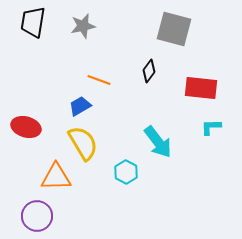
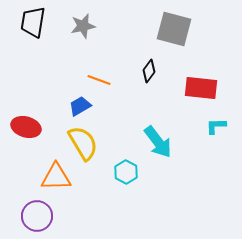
cyan L-shape: moved 5 px right, 1 px up
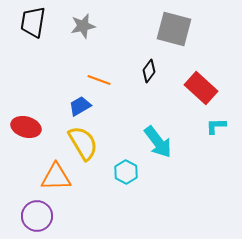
red rectangle: rotated 36 degrees clockwise
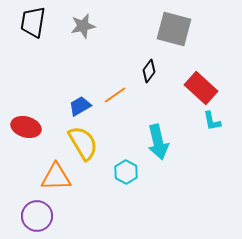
orange line: moved 16 px right, 15 px down; rotated 55 degrees counterclockwise
cyan L-shape: moved 4 px left, 5 px up; rotated 100 degrees counterclockwise
cyan arrow: rotated 24 degrees clockwise
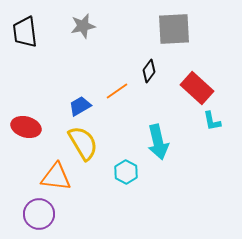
black trapezoid: moved 8 px left, 10 px down; rotated 16 degrees counterclockwise
gray square: rotated 18 degrees counterclockwise
red rectangle: moved 4 px left
orange line: moved 2 px right, 4 px up
orange triangle: rotated 8 degrees clockwise
purple circle: moved 2 px right, 2 px up
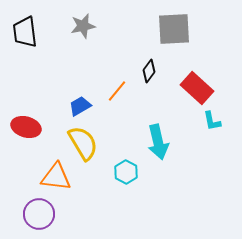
orange line: rotated 15 degrees counterclockwise
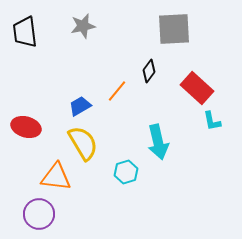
cyan hexagon: rotated 15 degrees clockwise
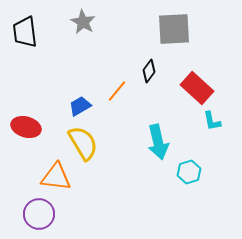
gray star: moved 4 px up; rotated 30 degrees counterclockwise
cyan hexagon: moved 63 px right
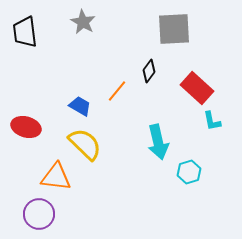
blue trapezoid: rotated 60 degrees clockwise
yellow semicircle: moved 2 px right, 1 px down; rotated 15 degrees counterclockwise
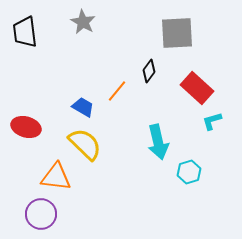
gray square: moved 3 px right, 4 px down
blue trapezoid: moved 3 px right, 1 px down
cyan L-shape: rotated 85 degrees clockwise
purple circle: moved 2 px right
